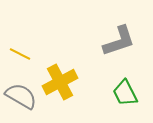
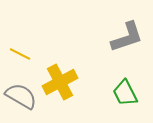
gray L-shape: moved 8 px right, 4 px up
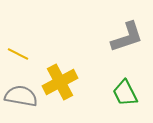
yellow line: moved 2 px left
gray semicircle: rotated 20 degrees counterclockwise
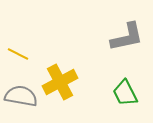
gray L-shape: rotated 6 degrees clockwise
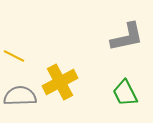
yellow line: moved 4 px left, 2 px down
gray semicircle: moved 1 px left; rotated 12 degrees counterclockwise
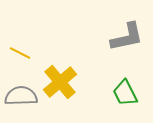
yellow line: moved 6 px right, 3 px up
yellow cross: rotated 12 degrees counterclockwise
gray semicircle: moved 1 px right
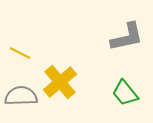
green trapezoid: rotated 12 degrees counterclockwise
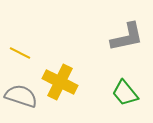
yellow cross: rotated 24 degrees counterclockwise
gray semicircle: rotated 20 degrees clockwise
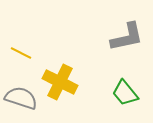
yellow line: moved 1 px right
gray semicircle: moved 2 px down
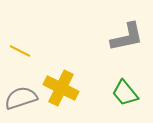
yellow line: moved 1 px left, 2 px up
yellow cross: moved 1 px right, 6 px down
gray semicircle: rotated 36 degrees counterclockwise
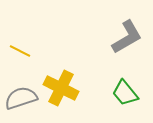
gray L-shape: rotated 18 degrees counterclockwise
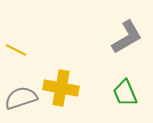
yellow line: moved 4 px left, 1 px up
yellow cross: rotated 16 degrees counterclockwise
green trapezoid: rotated 16 degrees clockwise
